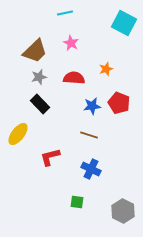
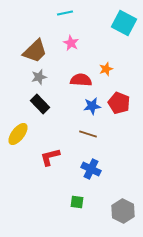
red semicircle: moved 7 px right, 2 px down
brown line: moved 1 px left, 1 px up
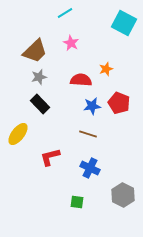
cyan line: rotated 21 degrees counterclockwise
blue cross: moved 1 px left, 1 px up
gray hexagon: moved 16 px up
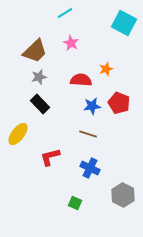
green square: moved 2 px left, 1 px down; rotated 16 degrees clockwise
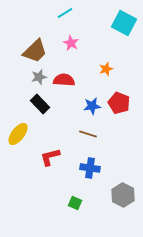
red semicircle: moved 17 px left
blue cross: rotated 18 degrees counterclockwise
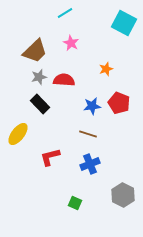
blue cross: moved 4 px up; rotated 30 degrees counterclockwise
